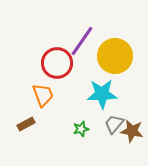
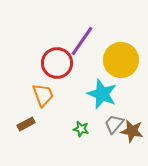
yellow circle: moved 6 px right, 4 px down
cyan star: rotated 24 degrees clockwise
green star: rotated 28 degrees clockwise
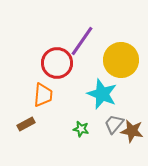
orange trapezoid: rotated 25 degrees clockwise
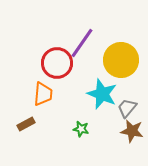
purple line: moved 2 px down
orange trapezoid: moved 1 px up
gray trapezoid: moved 13 px right, 16 px up
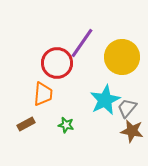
yellow circle: moved 1 px right, 3 px up
cyan star: moved 3 px right, 6 px down; rotated 24 degrees clockwise
green star: moved 15 px left, 4 px up
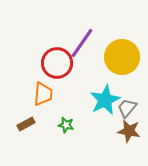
brown star: moved 3 px left
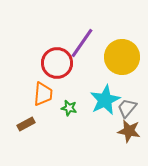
green star: moved 3 px right, 17 px up
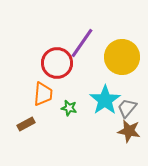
cyan star: rotated 8 degrees counterclockwise
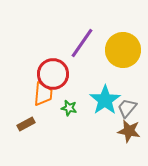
yellow circle: moved 1 px right, 7 px up
red circle: moved 4 px left, 11 px down
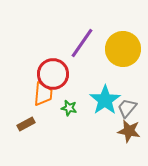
yellow circle: moved 1 px up
